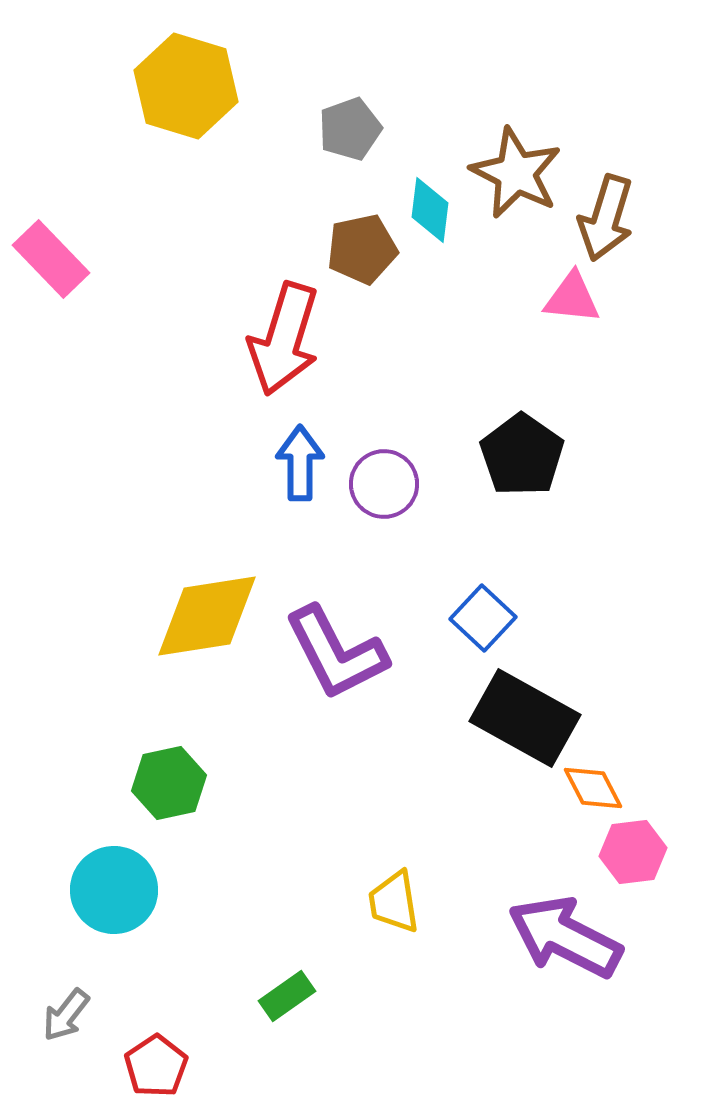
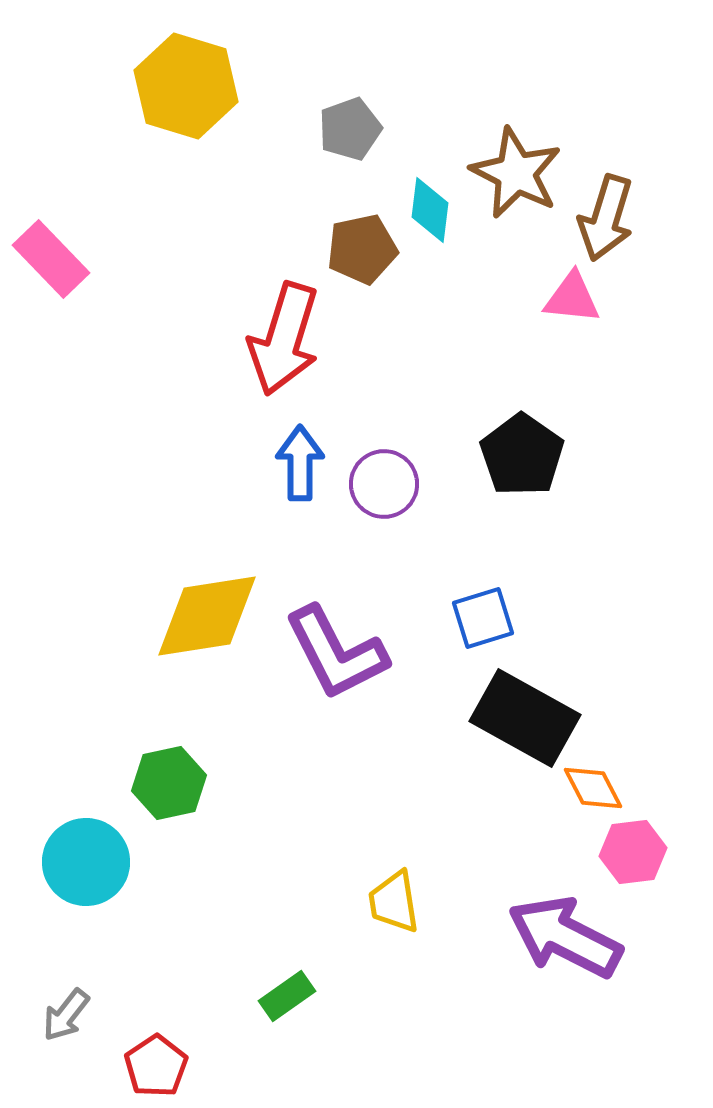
blue square: rotated 30 degrees clockwise
cyan circle: moved 28 px left, 28 px up
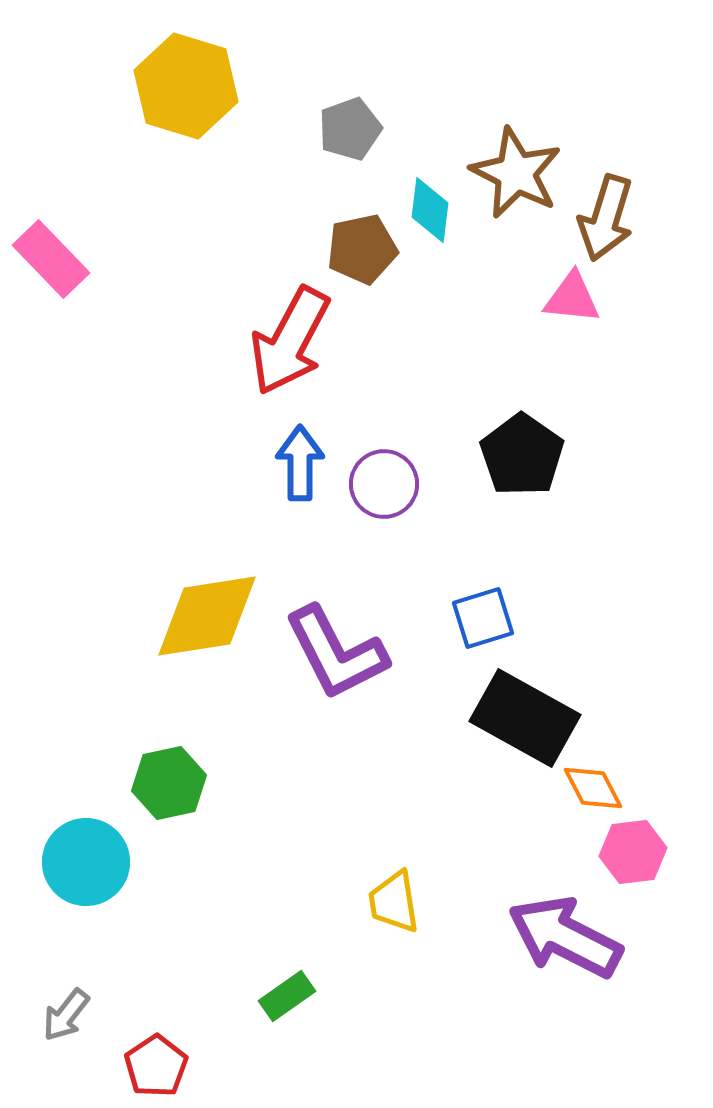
red arrow: moved 6 px right, 2 px down; rotated 11 degrees clockwise
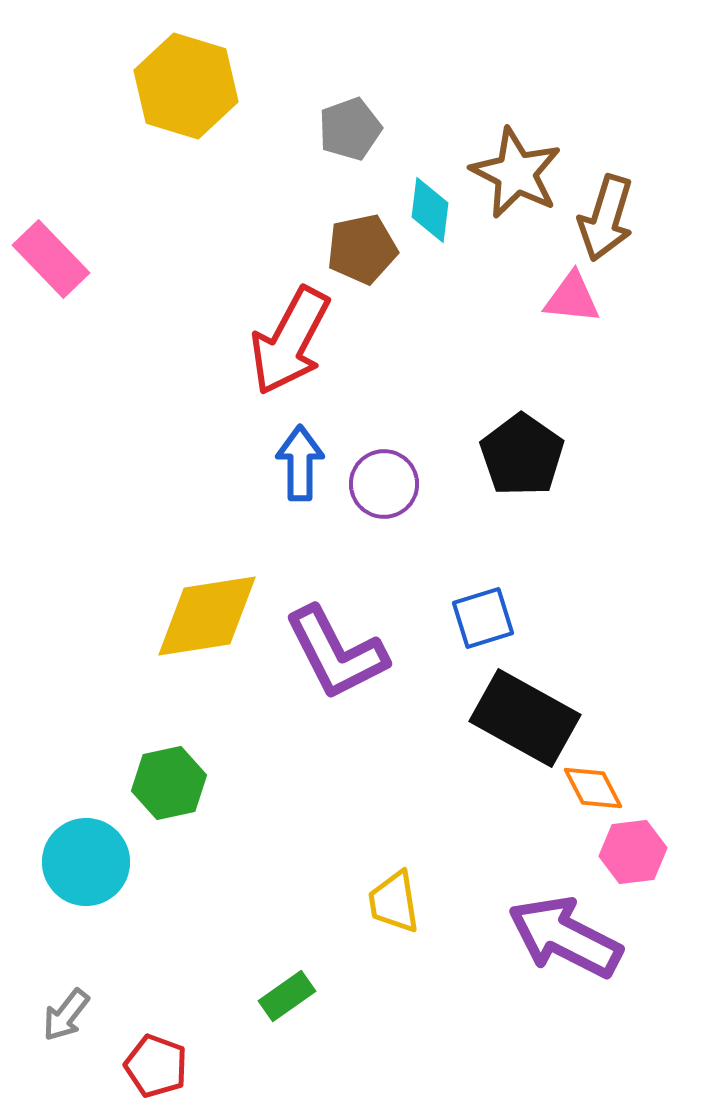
red pentagon: rotated 18 degrees counterclockwise
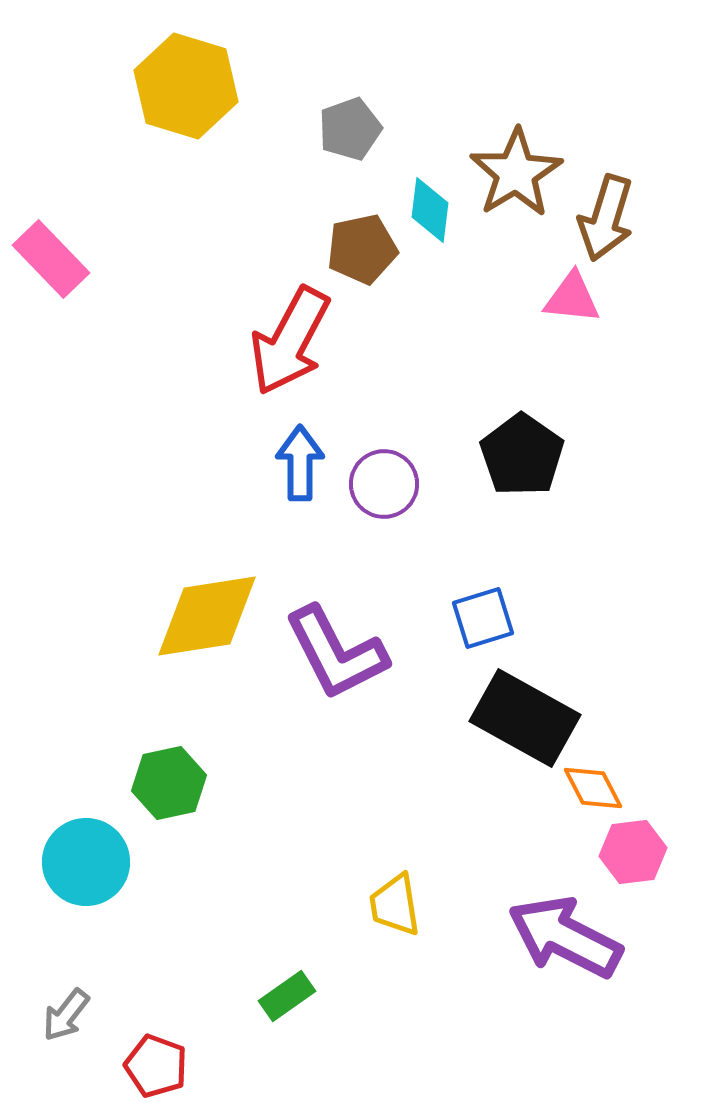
brown star: rotated 14 degrees clockwise
yellow trapezoid: moved 1 px right, 3 px down
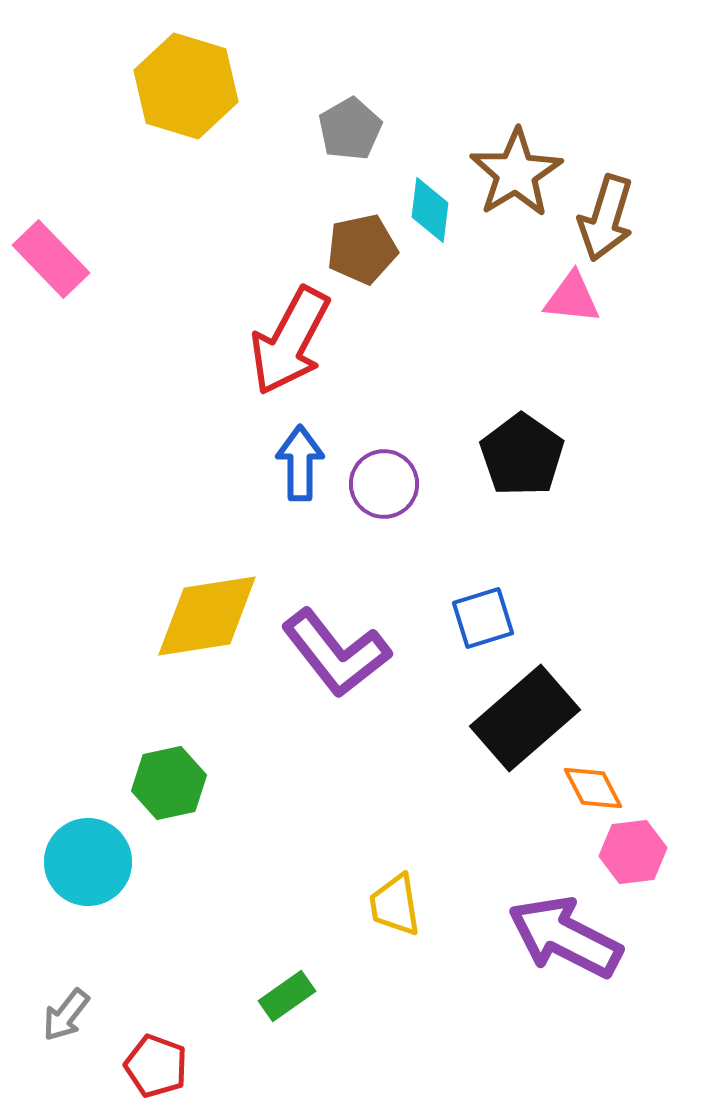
gray pentagon: rotated 10 degrees counterclockwise
purple L-shape: rotated 11 degrees counterclockwise
black rectangle: rotated 70 degrees counterclockwise
cyan circle: moved 2 px right
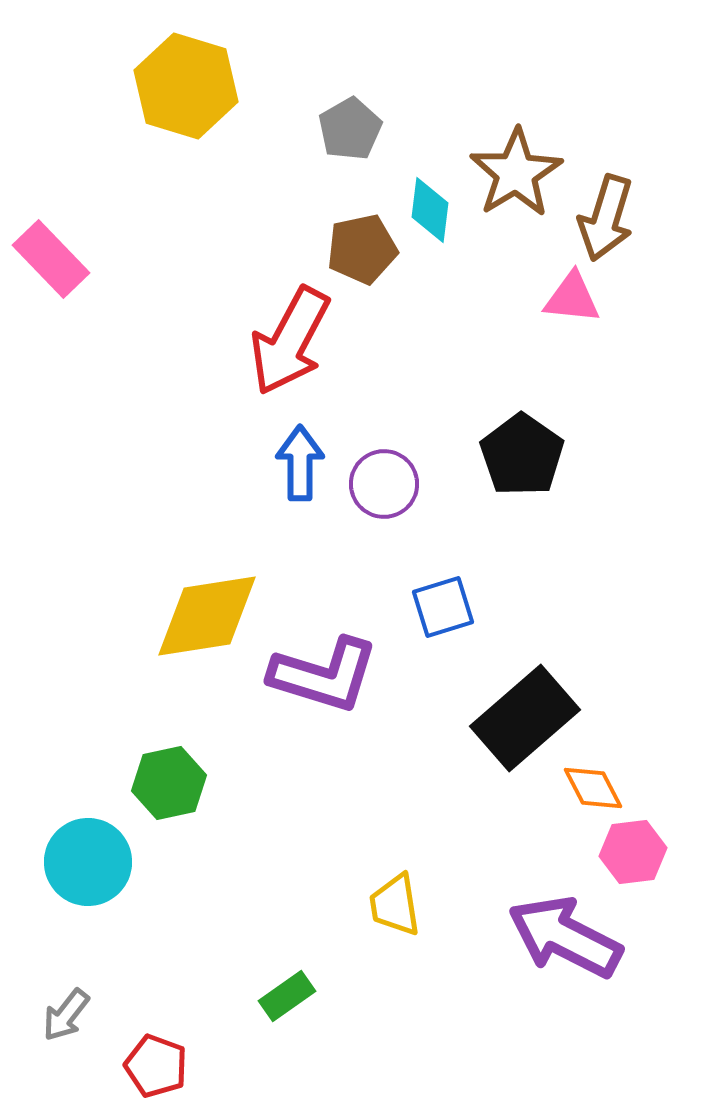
blue square: moved 40 px left, 11 px up
purple L-shape: moved 12 px left, 22 px down; rotated 35 degrees counterclockwise
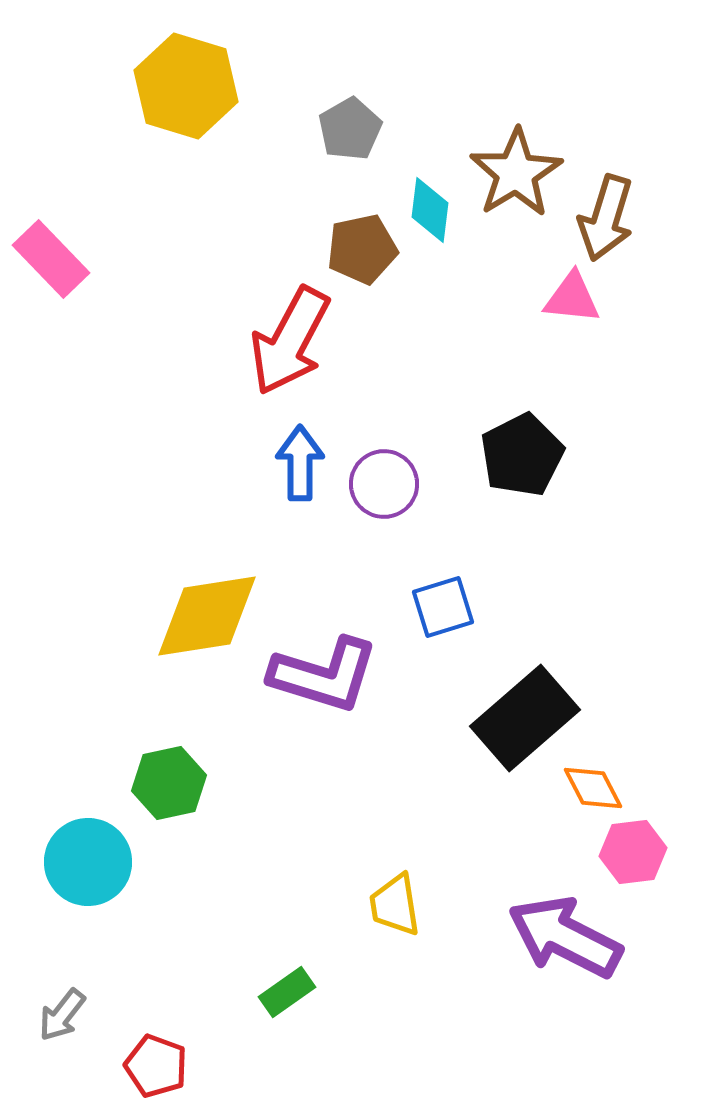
black pentagon: rotated 10 degrees clockwise
green rectangle: moved 4 px up
gray arrow: moved 4 px left
